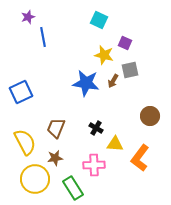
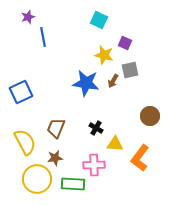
yellow circle: moved 2 px right
green rectangle: moved 4 px up; rotated 55 degrees counterclockwise
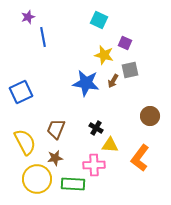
brown trapezoid: moved 1 px down
yellow triangle: moved 5 px left, 1 px down
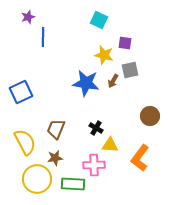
blue line: rotated 12 degrees clockwise
purple square: rotated 16 degrees counterclockwise
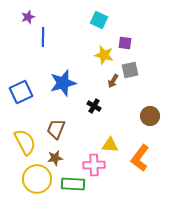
blue star: moved 23 px left; rotated 24 degrees counterclockwise
black cross: moved 2 px left, 22 px up
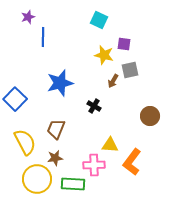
purple square: moved 1 px left, 1 px down
blue star: moved 3 px left
blue square: moved 6 px left, 7 px down; rotated 20 degrees counterclockwise
orange L-shape: moved 8 px left, 4 px down
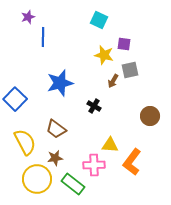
brown trapezoid: rotated 75 degrees counterclockwise
green rectangle: rotated 35 degrees clockwise
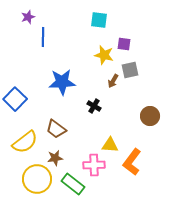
cyan square: rotated 18 degrees counterclockwise
blue star: moved 2 px right, 1 px up; rotated 12 degrees clockwise
yellow semicircle: rotated 80 degrees clockwise
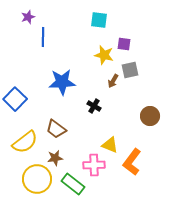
yellow triangle: rotated 18 degrees clockwise
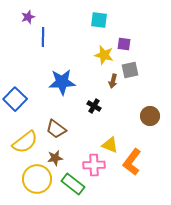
brown arrow: rotated 16 degrees counterclockwise
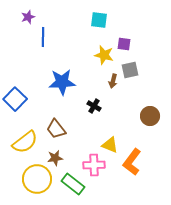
brown trapezoid: rotated 15 degrees clockwise
